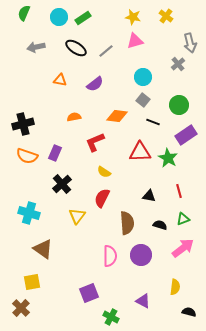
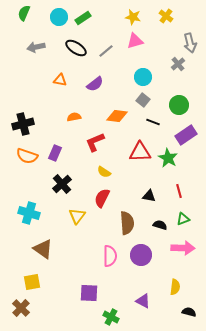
pink arrow at (183, 248): rotated 40 degrees clockwise
purple square at (89, 293): rotated 24 degrees clockwise
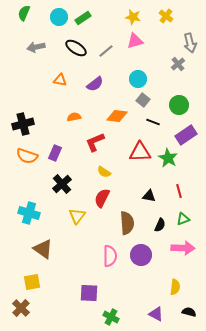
cyan circle at (143, 77): moved 5 px left, 2 px down
black semicircle at (160, 225): rotated 96 degrees clockwise
purple triangle at (143, 301): moved 13 px right, 13 px down
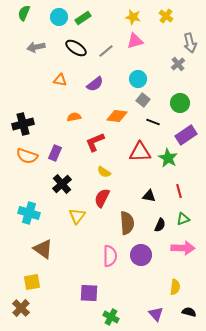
green circle at (179, 105): moved 1 px right, 2 px up
purple triangle at (156, 314): rotated 21 degrees clockwise
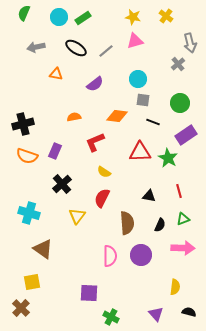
orange triangle at (60, 80): moved 4 px left, 6 px up
gray square at (143, 100): rotated 32 degrees counterclockwise
purple rectangle at (55, 153): moved 2 px up
